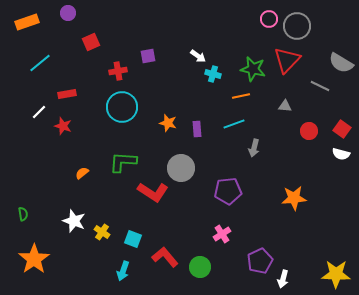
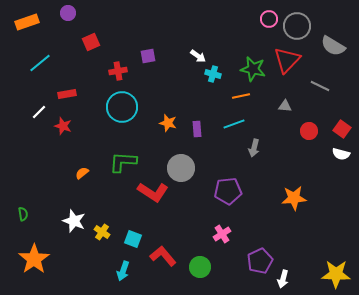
gray semicircle at (341, 63): moved 8 px left, 17 px up
red L-shape at (165, 257): moved 2 px left, 1 px up
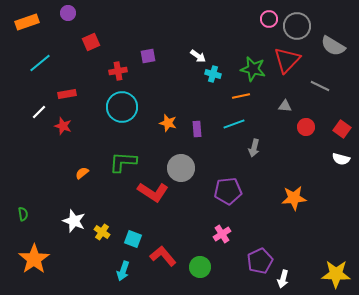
red circle at (309, 131): moved 3 px left, 4 px up
white semicircle at (341, 154): moved 5 px down
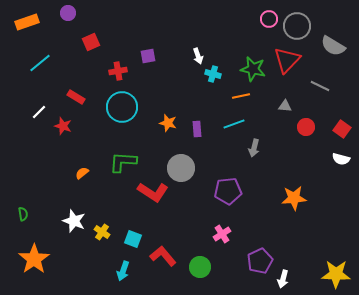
white arrow at (198, 56): rotated 35 degrees clockwise
red rectangle at (67, 94): moved 9 px right, 3 px down; rotated 42 degrees clockwise
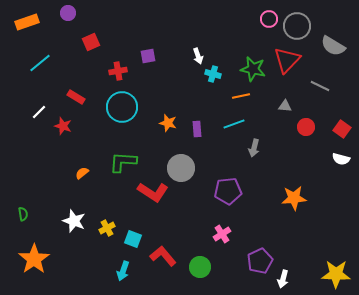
yellow cross at (102, 232): moved 5 px right, 4 px up; rotated 28 degrees clockwise
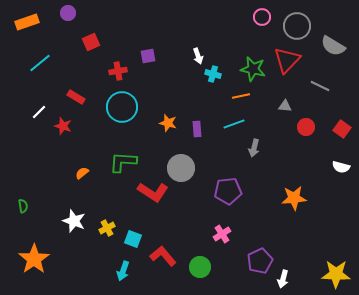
pink circle at (269, 19): moved 7 px left, 2 px up
white semicircle at (341, 159): moved 8 px down
green semicircle at (23, 214): moved 8 px up
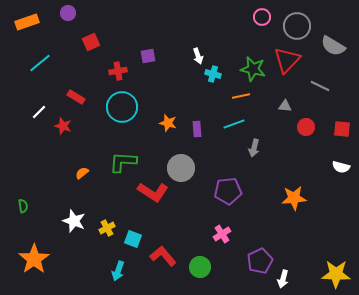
red square at (342, 129): rotated 30 degrees counterclockwise
cyan arrow at (123, 271): moved 5 px left
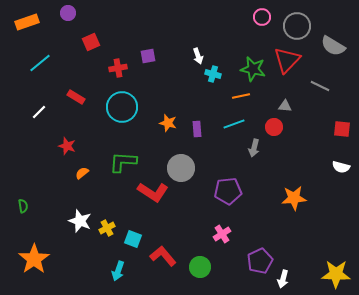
red cross at (118, 71): moved 3 px up
red star at (63, 126): moved 4 px right, 20 px down
red circle at (306, 127): moved 32 px left
white star at (74, 221): moved 6 px right
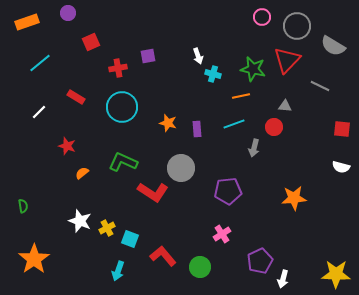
green L-shape at (123, 162): rotated 20 degrees clockwise
cyan square at (133, 239): moved 3 px left
